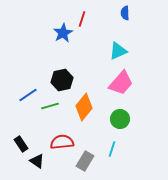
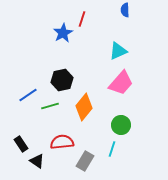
blue semicircle: moved 3 px up
green circle: moved 1 px right, 6 px down
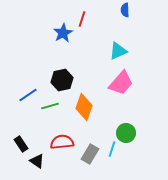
orange diamond: rotated 20 degrees counterclockwise
green circle: moved 5 px right, 8 px down
gray rectangle: moved 5 px right, 7 px up
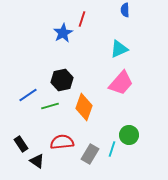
cyan triangle: moved 1 px right, 2 px up
green circle: moved 3 px right, 2 px down
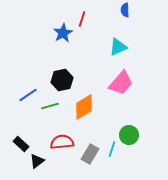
cyan triangle: moved 1 px left, 2 px up
orange diamond: rotated 40 degrees clockwise
black rectangle: rotated 14 degrees counterclockwise
black triangle: rotated 49 degrees clockwise
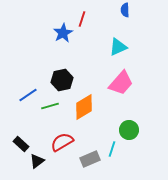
green circle: moved 5 px up
red semicircle: rotated 25 degrees counterclockwise
gray rectangle: moved 5 px down; rotated 36 degrees clockwise
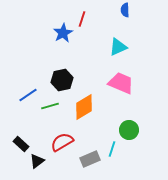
pink trapezoid: rotated 108 degrees counterclockwise
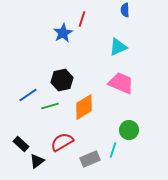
cyan line: moved 1 px right, 1 px down
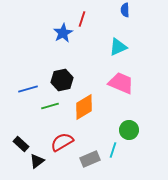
blue line: moved 6 px up; rotated 18 degrees clockwise
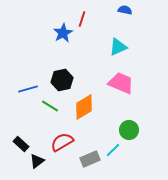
blue semicircle: rotated 104 degrees clockwise
green line: rotated 48 degrees clockwise
cyan line: rotated 28 degrees clockwise
